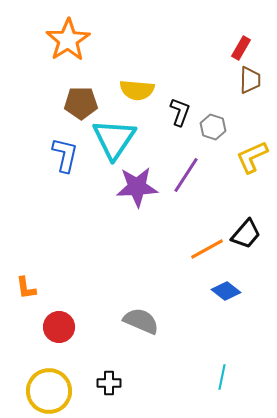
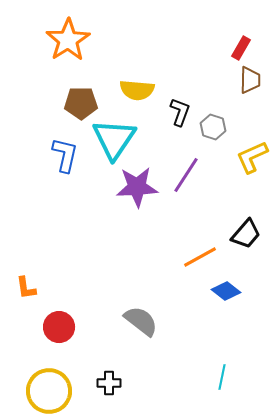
orange line: moved 7 px left, 8 px down
gray semicircle: rotated 15 degrees clockwise
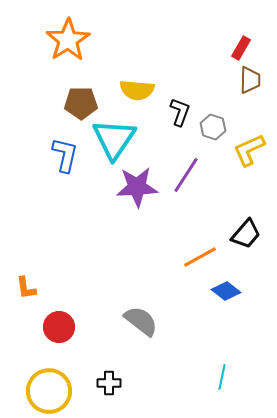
yellow L-shape: moved 3 px left, 7 px up
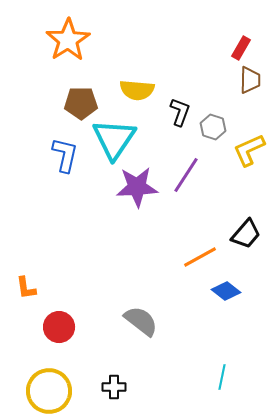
black cross: moved 5 px right, 4 px down
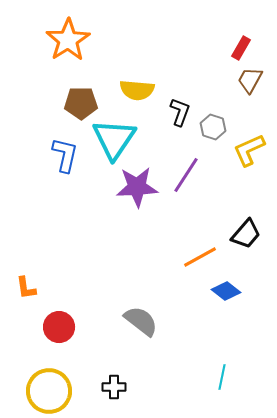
brown trapezoid: rotated 152 degrees counterclockwise
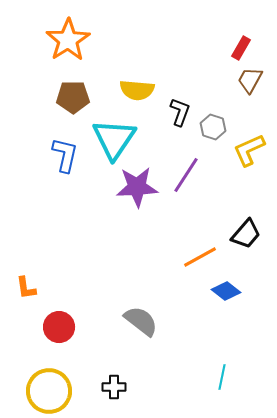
brown pentagon: moved 8 px left, 6 px up
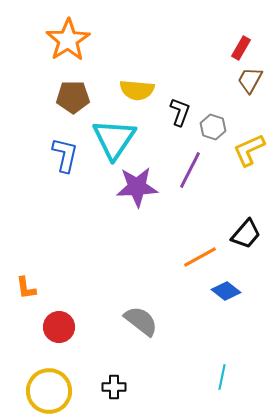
purple line: moved 4 px right, 5 px up; rotated 6 degrees counterclockwise
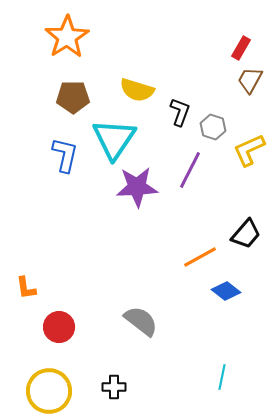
orange star: moved 1 px left, 3 px up
yellow semicircle: rotated 12 degrees clockwise
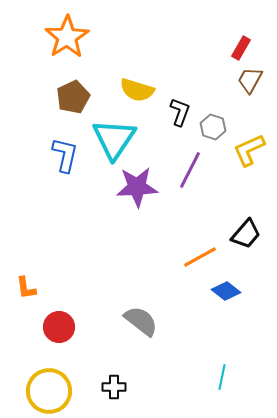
brown pentagon: rotated 24 degrees counterclockwise
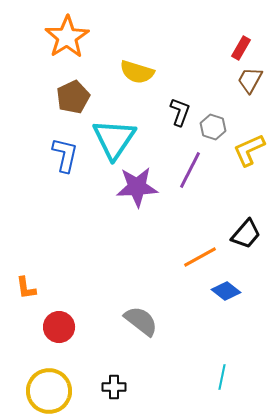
yellow semicircle: moved 18 px up
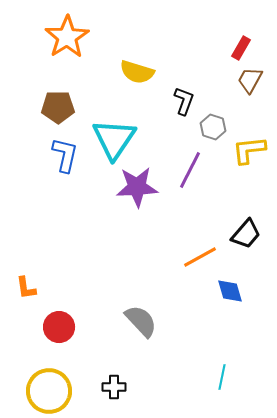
brown pentagon: moved 15 px left, 10 px down; rotated 24 degrees clockwise
black L-shape: moved 4 px right, 11 px up
yellow L-shape: rotated 18 degrees clockwise
blue diamond: moved 4 px right; rotated 36 degrees clockwise
gray semicircle: rotated 9 degrees clockwise
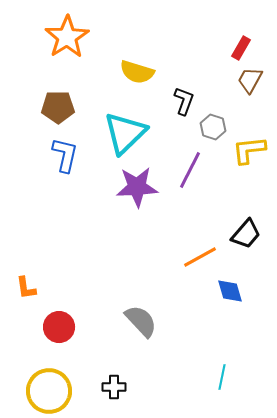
cyan triangle: moved 11 px right, 6 px up; rotated 12 degrees clockwise
